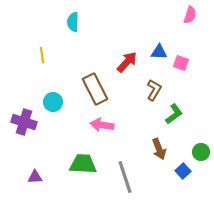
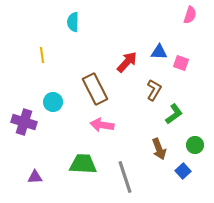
green circle: moved 6 px left, 7 px up
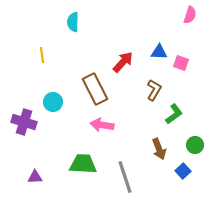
red arrow: moved 4 px left
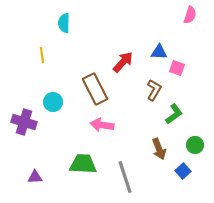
cyan semicircle: moved 9 px left, 1 px down
pink square: moved 4 px left, 5 px down
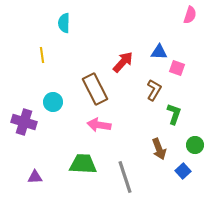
green L-shape: rotated 35 degrees counterclockwise
pink arrow: moved 3 px left
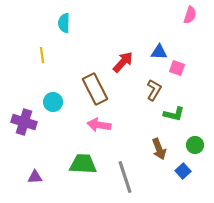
green L-shape: rotated 85 degrees clockwise
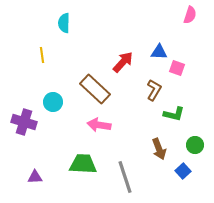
brown rectangle: rotated 20 degrees counterclockwise
